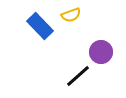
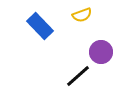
yellow semicircle: moved 11 px right
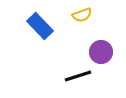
black line: rotated 24 degrees clockwise
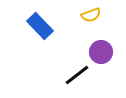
yellow semicircle: moved 9 px right
black line: moved 1 px left, 1 px up; rotated 20 degrees counterclockwise
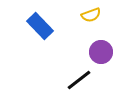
black line: moved 2 px right, 5 px down
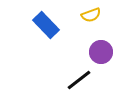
blue rectangle: moved 6 px right, 1 px up
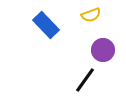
purple circle: moved 2 px right, 2 px up
black line: moved 6 px right; rotated 16 degrees counterclockwise
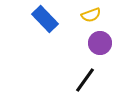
blue rectangle: moved 1 px left, 6 px up
purple circle: moved 3 px left, 7 px up
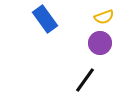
yellow semicircle: moved 13 px right, 2 px down
blue rectangle: rotated 8 degrees clockwise
